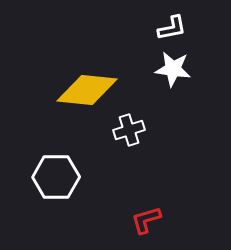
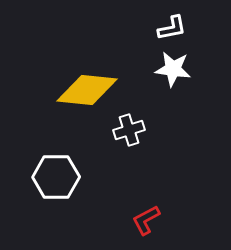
red L-shape: rotated 12 degrees counterclockwise
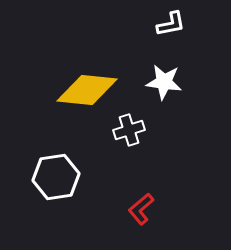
white L-shape: moved 1 px left, 4 px up
white star: moved 9 px left, 13 px down
white hexagon: rotated 9 degrees counterclockwise
red L-shape: moved 5 px left, 11 px up; rotated 12 degrees counterclockwise
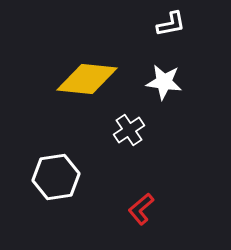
yellow diamond: moved 11 px up
white cross: rotated 16 degrees counterclockwise
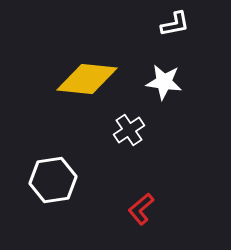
white L-shape: moved 4 px right
white hexagon: moved 3 px left, 3 px down
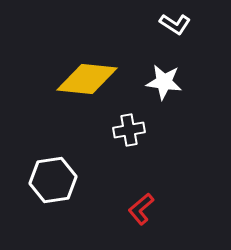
white L-shape: rotated 44 degrees clockwise
white cross: rotated 24 degrees clockwise
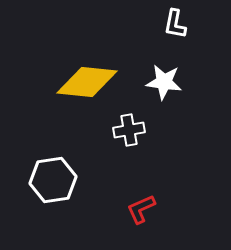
white L-shape: rotated 68 degrees clockwise
yellow diamond: moved 3 px down
red L-shape: rotated 16 degrees clockwise
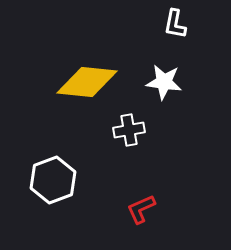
white hexagon: rotated 12 degrees counterclockwise
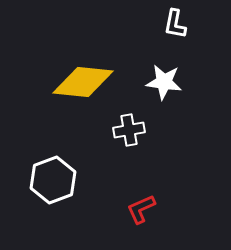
yellow diamond: moved 4 px left
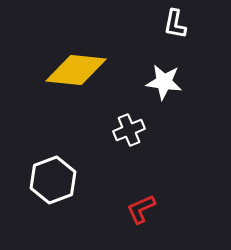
yellow diamond: moved 7 px left, 12 px up
white cross: rotated 12 degrees counterclockwise
